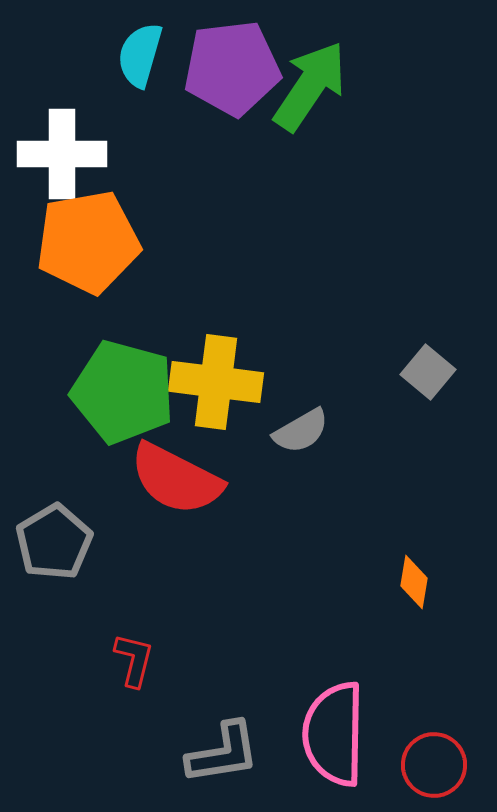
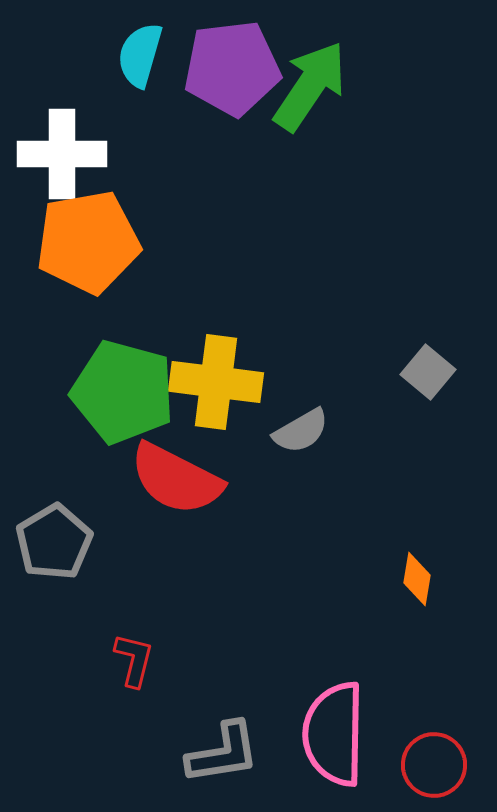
orange diamond: moved 3 px right, 3 px up
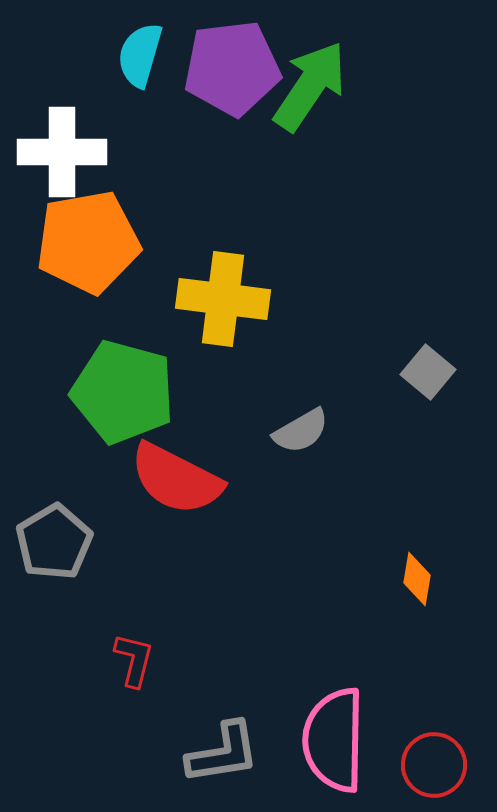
white cross: moved 2 px up
yellow cross: moved 7 px right, 83 px up
pink semicircle: moved 6 px down
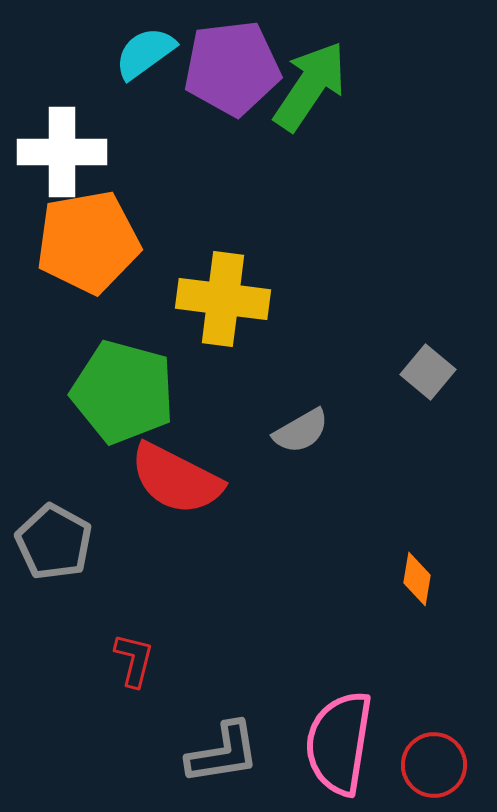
cyan semicircle: moved 5 px right, 2 px up; rotated 38 degrees clockwise
gray pentagon: rotated 12 degrees counterclockwise
pink semicircle: moved 5 px right, 3 px down; rotated 8 degrees clockwise
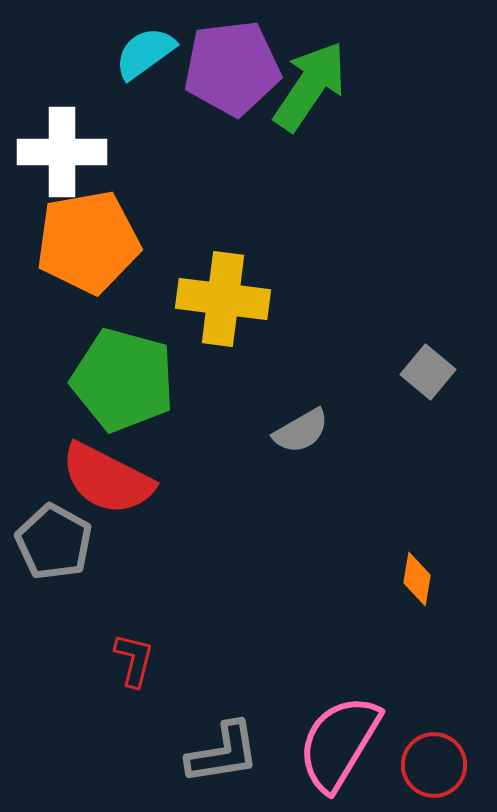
green pentagon: moved 12 px up
red semicircle: moved 69 px left
pink semicircle: rotated 22 degrees clockwise
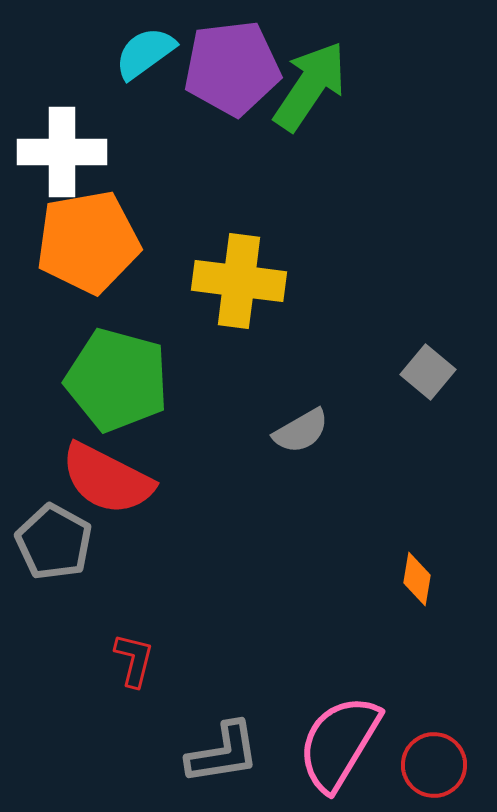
yellow cross: moved 16 px right, 18 px up
green pentagon: moved 6 px left
